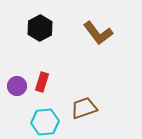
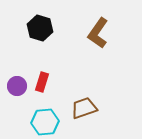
black hexagon: rotated 15 degrees counterclockwise
brown L-shape: rotated 72 degrees clockwise
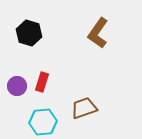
black hexagon: moved 11 px left, 5 px down
cyan hexagon: moved 2 px left
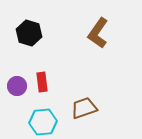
red rectangle: rotated 24 degrees counterclockwise
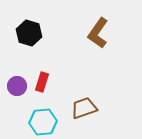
red rectangle: rotated 24 degrees clockwise
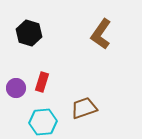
brown L-shape: moved 3 px right, 1 px down
purple circle: moved 1 px left, 2 px down
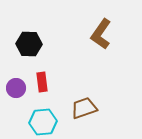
black hexagon: moved 11 px down; rotated 15 degrees counterclockwise
red rectangle: rotated 24 degrees counterclockwise
